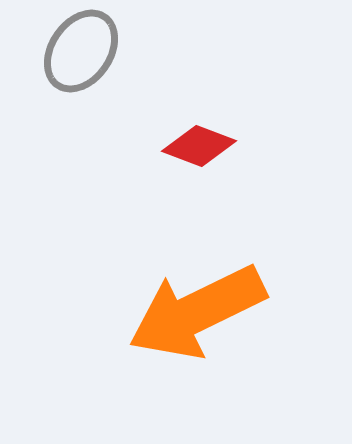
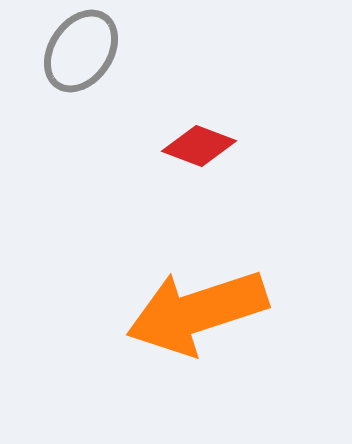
orange arrow: rotated 8 degrees clockwise
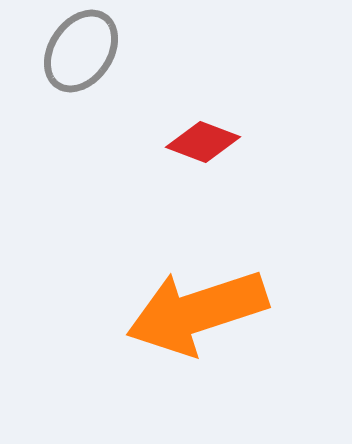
red diamond: moved 4 px right, 4 px up
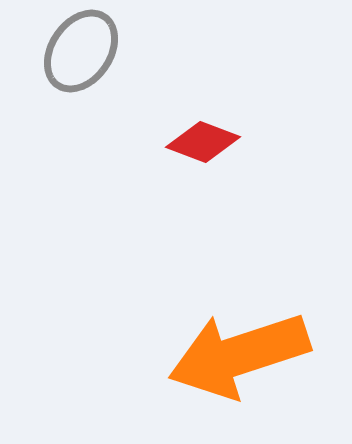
orange arrow: moved 42 px right, 43 px down
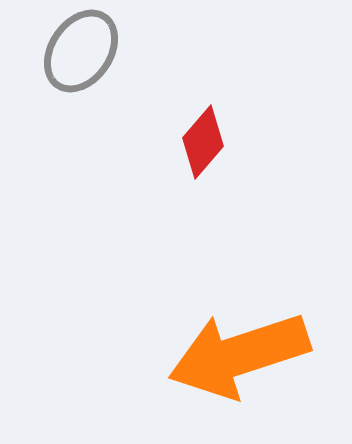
red diamond: rotated 70 degrees counterclockwise
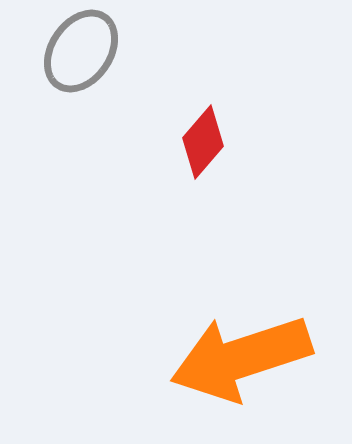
orange arrow: moved 2 px right, 3 px down
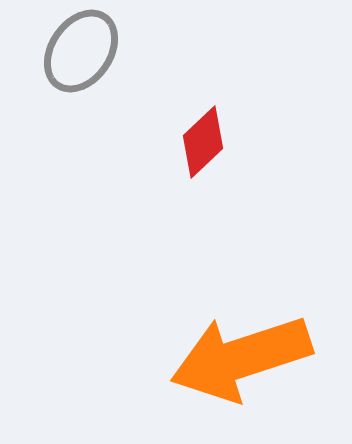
red diamond: rotated 6 degrees clockwise
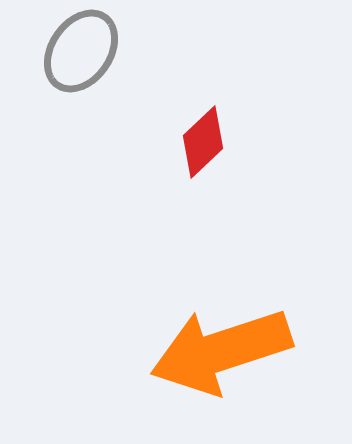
orange arrow: moved 20 px left, 7 px up
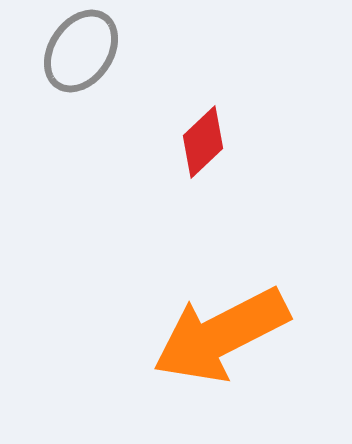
orange arrow: moved 16 px up; rotated 9 degrees counterclockwise
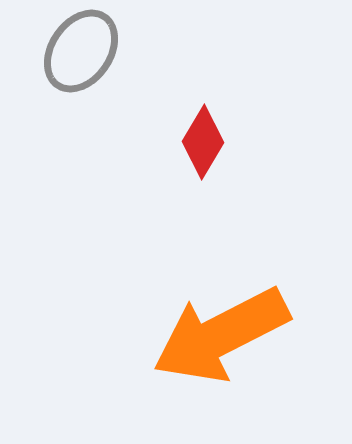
red diamond: rotated 16 degrees counterclockwise
